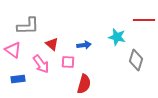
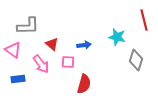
red line: rotated 75 degrees clockwise
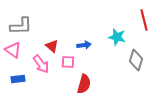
gray L-shape: moved 7 px left
red triangle: moved 2 px down
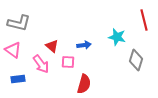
gray L-shape: moved 2 px left, 3 px up; rotated 15 degrees clockwise
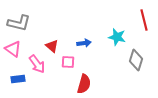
blue arrow: moved 2 px up
pink triangle: moved 1 px up
pink arrow: moved 4 px left
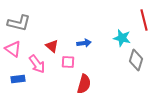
cyan star: moved 5 px right, 1 px down
